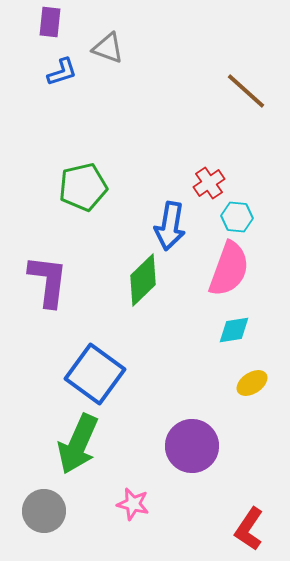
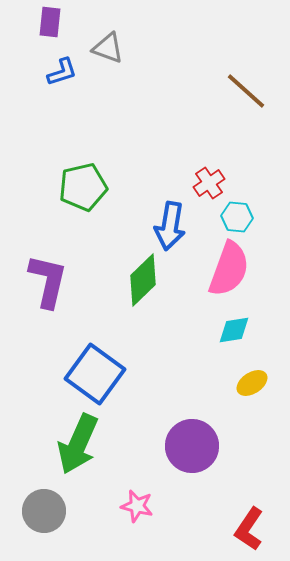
purple L-shape: rotated 6 degrees clockwise
pink star: moved 4 px right, 2 px down
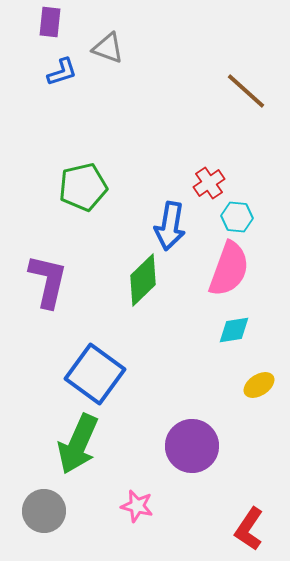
yellow ellipse: moved 7 px right, 2 px down
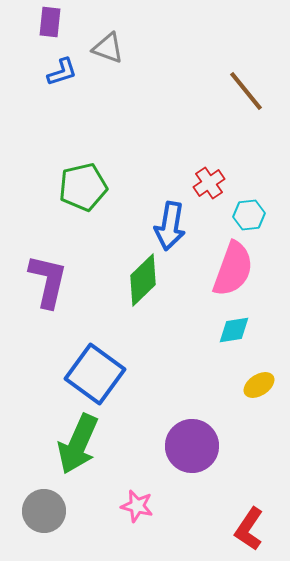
brown line: rotated 9 degrees clockwise
cyan hexagon: moved 12 px right, 2 px up; rotated 12 degrees counterclockwise
pink semicircle: moved 4 px right
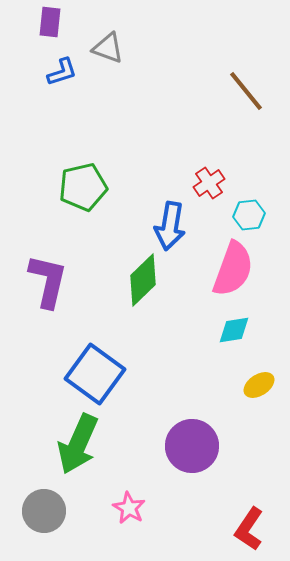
pink star: moved 8 px left, 2 px down; rotated 16 degrees clockwise
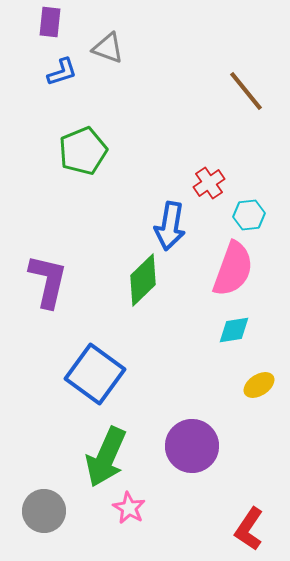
green pentagon: moved 36 px up; rotated 9 degrees counterclockwise
green arrow: moved 28 px right, 13 px down
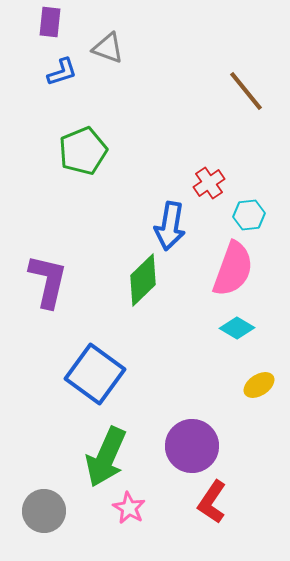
cyan diamond: moved 3 px right, 2 px up; rotated 40 degrees clockwise
red L-shape: moved 37 px left, 27 px up
